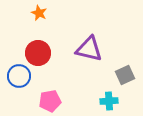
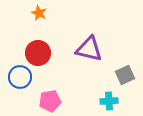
blue circle: moved 1 px right, 1 px down
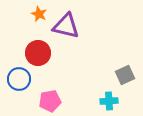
orange star: moved 1 px down
purple triangle: moved 23 px left, 23 px up
blue circle: moved 1 px left, 2 px down
